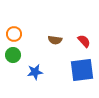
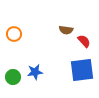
brown semicircle: moved 11 px right, 10 px up
green circle: moved 22 px down
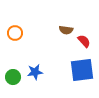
orange circle: moved 1 px right, 1 px up
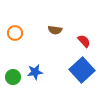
brown semicircle: moved 11 px left
blue square: rotated 35 degrees counterclockwise
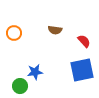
orange circle: moved 1 px left
blue square: rotated 30 degrees clockwise
green circle: moved 7 px right, 9 px down
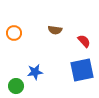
green circle: moved 4 px left
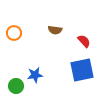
blue star: moved 3 px down
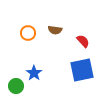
orange circle: moved 14 px right
red semicircle: moved 1 px left
blue star: moved 1 px left, 2 px up; rotated 28 degrees counterclockwise
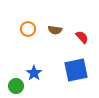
orange circle: moved 4 px up
red semicircle: moved 1 px left, 4 px up
blue square: moved 6 px left
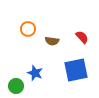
brown semicircle: moved 3 px left, 11 px down
blue star: moved 1 px right; rotated 14 degrees counterclockwise
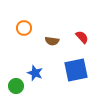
orange circle: moved 4 px left, 1 px up
